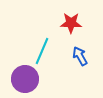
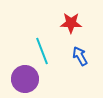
cyan line: rotated 44 degrees counterclockwise
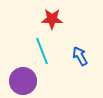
red star: moved 19 px left, 4 px up
purple circle: moved 2 px left, 2 px down
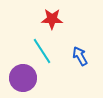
cyan line: rotated 12 degrees counterclockwise
purple circle: moved 3 px up
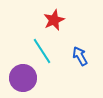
red star: moved 2 px right, 1 px down; rotated 25 degrees counterclockwise
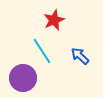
blue arrow: rotated 18 degrees counterclockwise
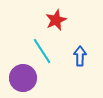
red star: moved 2 px right
blue arrow: rotated 48 degrees clockwise
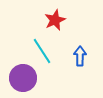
red star: moved 1 px left
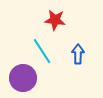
red star: rotated 30 degrees clockwise
blue arrow: moved 2 px left, 2 px up
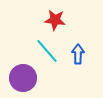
cyan line: moved 5 px right; rotated 8 degrees counterclockwise
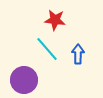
cyan line: moved 2 px up
purple circle: moved 1 px right, 2 px down
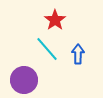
red star: rotated 30 degrees clockwise
